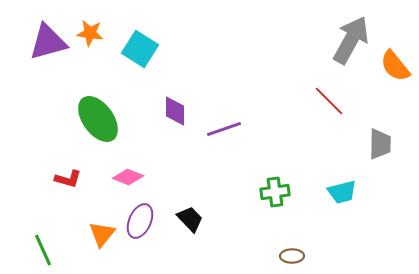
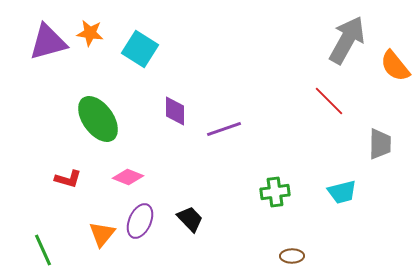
gray arrow: moved 4 px left
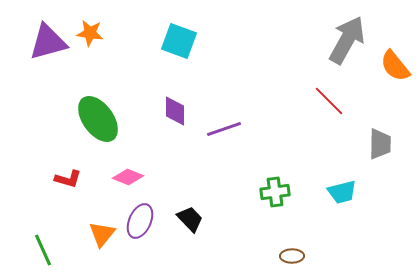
cyan square: moved 39 px right, 8 px up; rotated 12 degrees counterclockwise
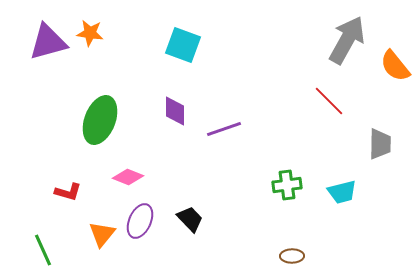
cyan square: moved 4 px right, 4 px down
green ellipse: moved 2 px right, 1 px down; rotated 57 degrees clockwise
red L-shape: moved 13 px down
green cross: moved 12 px right, 7 px up
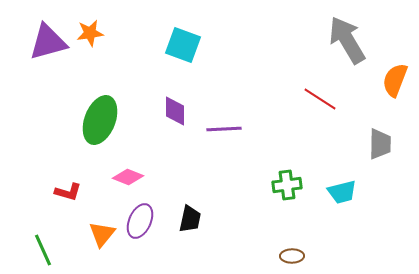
orange star: rotated 16 degrees counterclockwise
gray arrow: rotated 60 degrees counterclockwise
orange semicircle: moved 14 px down; rotated 60 degrees clockwise
red line: moved 9 px left, 2 px up; rotated 12 degrees counterclockwise
purple line: rotated 16 degrees clockwise
black trapezoid: rotated 56 degrees clockwise
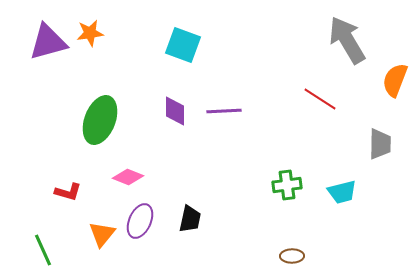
purple line: moved 18 px up
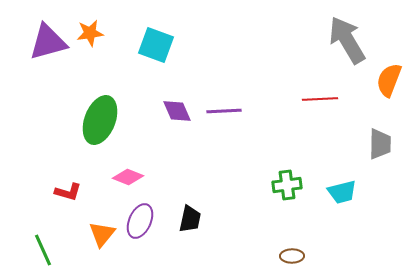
cyan square: moved 27 px left
orange semicircle: moved 6 px left
red line: rotated 36 degrees counterclockwise
purple diamond: moved 2 px right; rotated 24 degrees counterclockwise
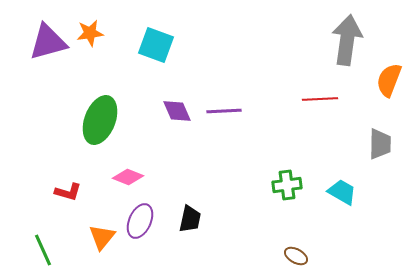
gray arrow: rotated 39 degrees clockwise
cyan trapezoid: rotated 136 degrees counterclockwise
orange triangle: moved 3 px down
brown ellipse: moved 4 px right; rotated 30 degrees clockwise
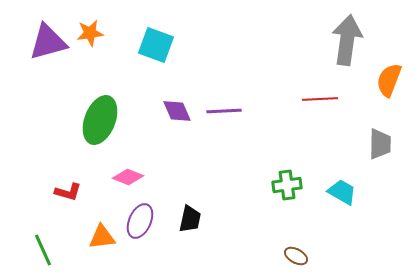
orange triangle: rotated 44 degrees clockwise
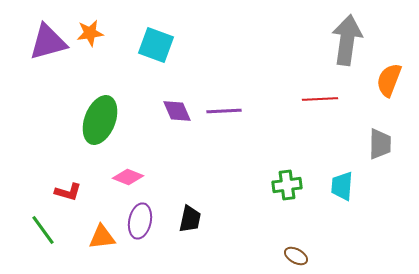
cyan trapezoid: moved 6 px up; rotated 116 degrees counterclockwise
purple ellipse: rotated 12 degrees counterclockwise
green line: moved 20 px up; rotated 12 degrees counterclockwise
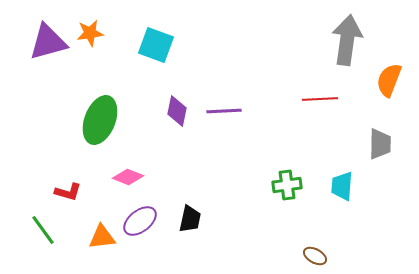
purple diamond: rotated 36 degrees clockwise
purple ellipse: rotated 40 degrees clockwise
brown ellipse: moved 19 px right
